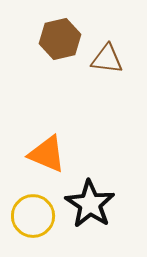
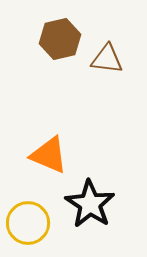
orange triangle: moved 2 px right, 1 px down
yellow circle: moved 5 px left, 7 px down
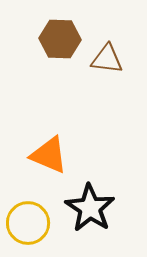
brown hexagon: rotated 15 degrees clockwise
black star: moved 4 px down
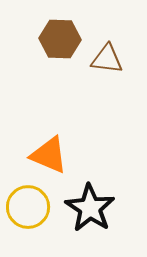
yellow circle: moved 16 px up
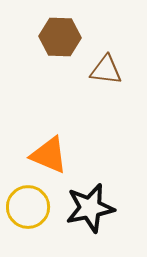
brown hexagon: moved 2 px up
brown triangle: moved 1 px left, 11 px down
black star: rotated 27 degrees clockwise
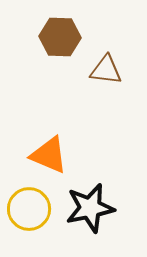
yellow circle: moved 1 px right, 2 px down
